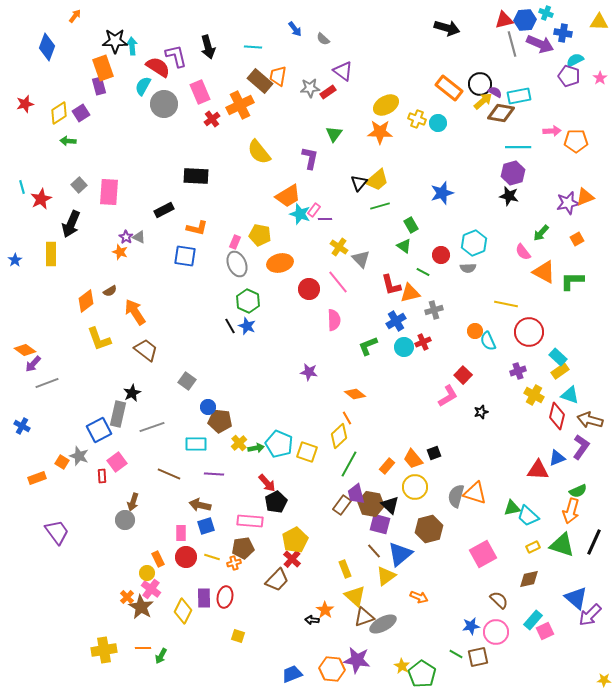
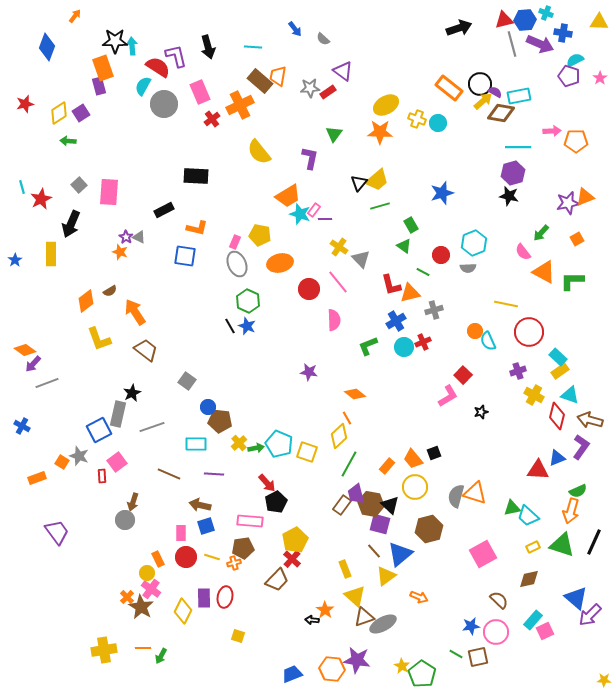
black arrow at (447, 28): moved 12 px right; rotated 35 degrees counterclockwise
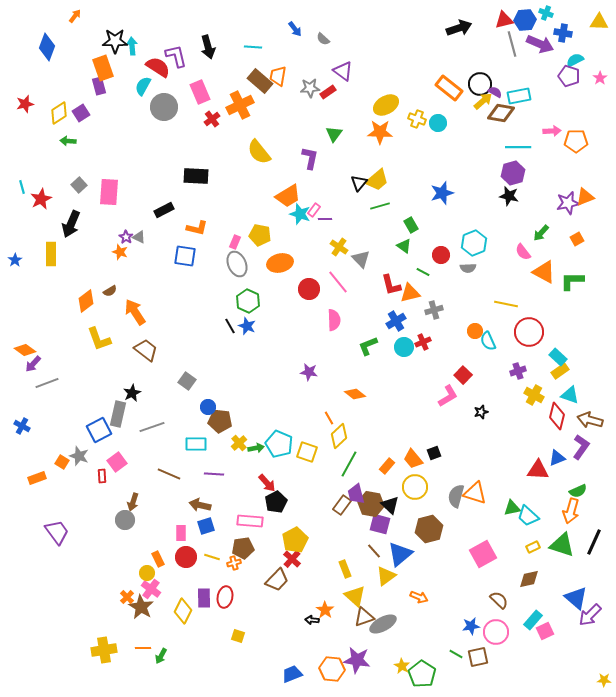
gray circle at (164, 104): moved 3 px down
orange line at (347, 418): moved 18 px left
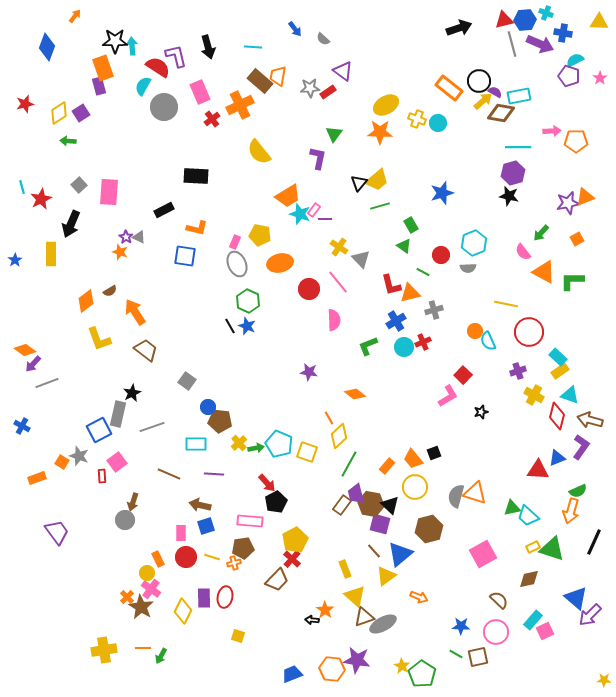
black circle at (480, 84): moved 1 px left, 3 px up
purple L-shape at (310, 158): moved 8 px right
green triangle at (562, 545): moved 10 px left, 4 px down
blue star at (471, 626): moved 10 px left; rotated 12 degrees clockwise
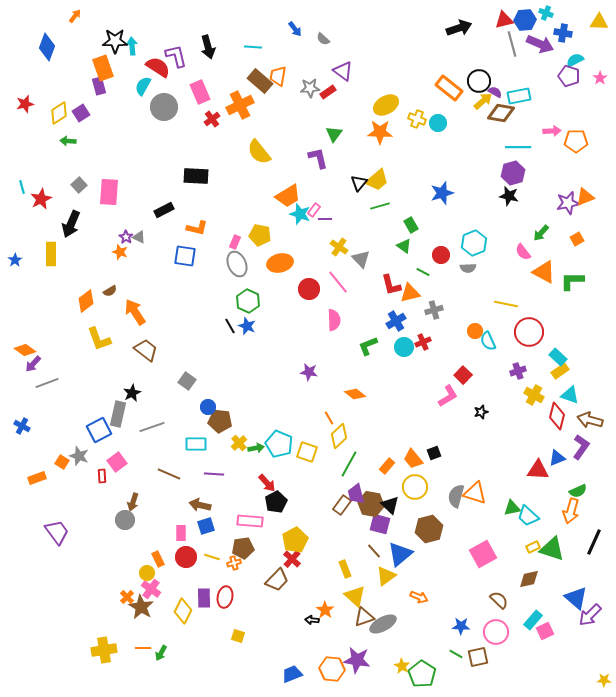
purple L-shape at (318, 158): rotated 25 degrees counterclockwise
green arrow at (161, 656): moved 3 px up
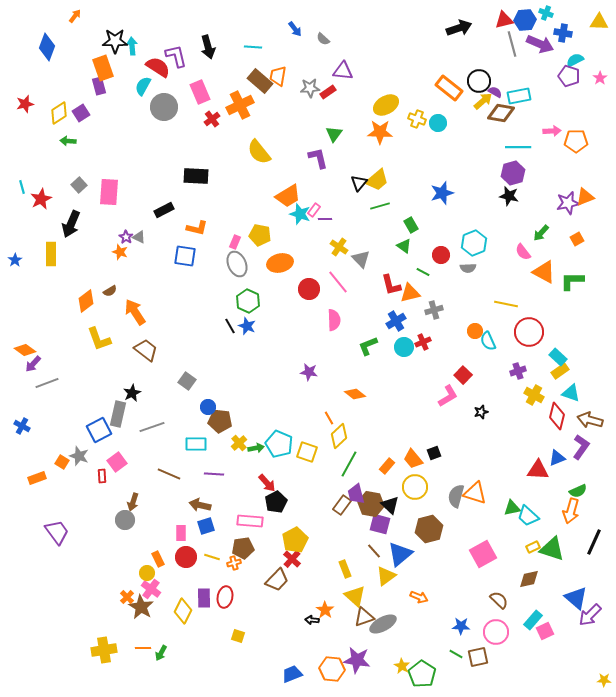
purple triangle at (343, 71): rotated 30 degrees counterclockwise
cyan triangle at (570, 395): moved 1 px right, 2 px up
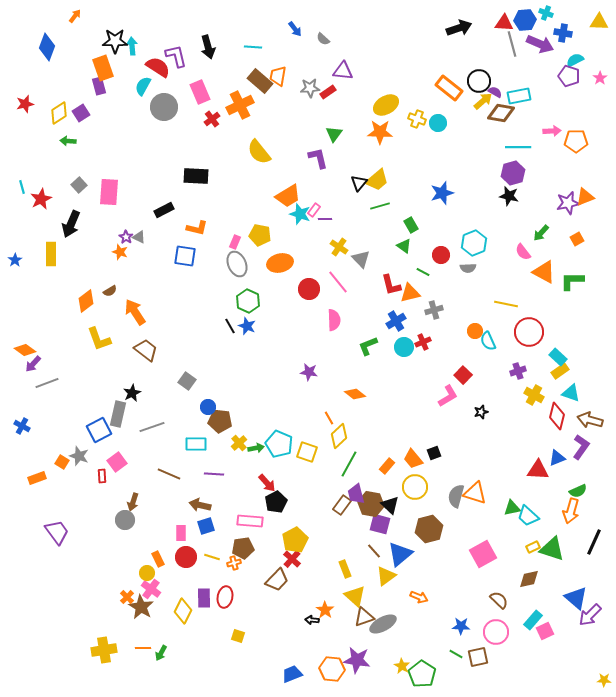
red triangle at (504, 20): moved 3 px down; rotated 18 degrees clockwise
